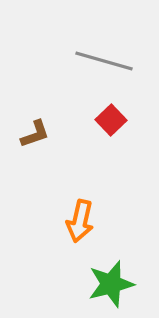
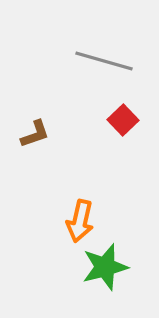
red square: moved 12 px right
green star: moved 6 px left, 17 px up
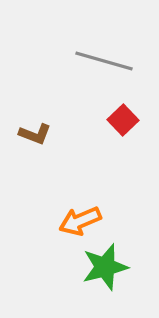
brown L-shape: rotated 40 degrees clockwise
orange arrow: rotated 54 degrees clockwise
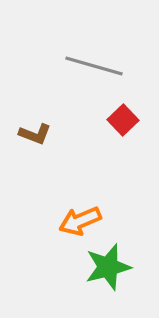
gray line: moved 10 px left, 5 px down
green star: moved 3 px right
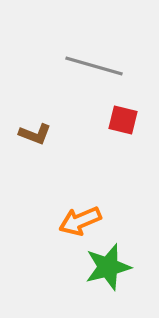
red square: rotated 32 degrees counterclockwise
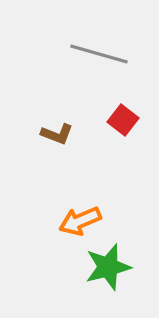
gray line: moved 5 px right, 12 px up
red square: rotated 24 degrees clockwise
brown L-shape: moved 22 px right
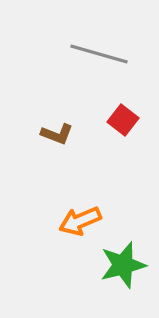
green star: moved 15 px right, 2 px up
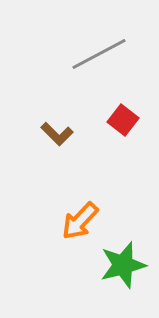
gray line: rotated 44 degrees counterclockwise
brown L-shape: rotated 24 degrees clockwise
orange arrow: rotated 24 degrees counterclockwise
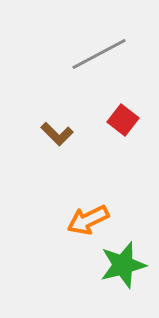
orange arrow: moved 8 px right, 1 px up; rotated 21 degrees clockwise
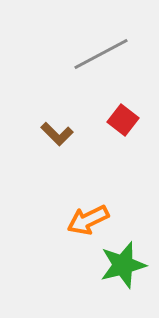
gray line: moved 2 px right
